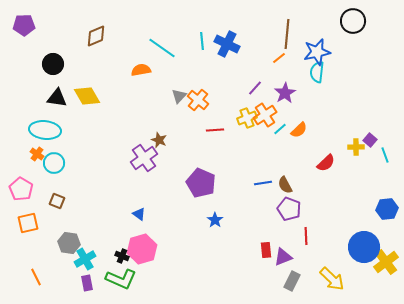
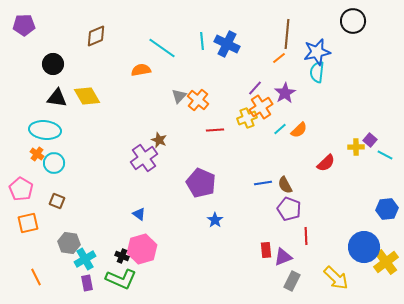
orange cross at (265, 115): moved 4 px left, 8 px up
cyan line at (385, 155): rotated 42 degrees counterclockwise
yellow arrow at (332, 279): moved 4 px right, 1 px up
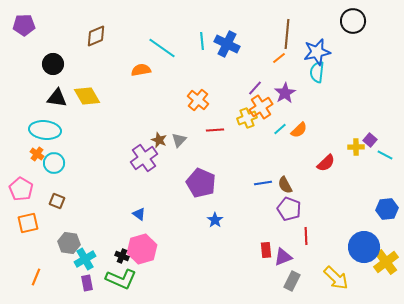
gray triangle at (179, 96): moved 44 px down
orange line at (36, 277): rotated 48 degrees clockwise
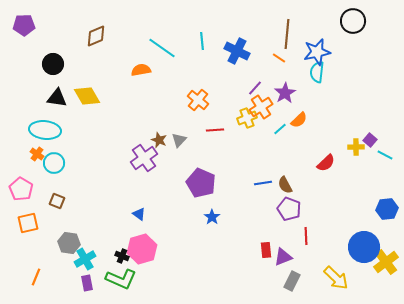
blue cross at (227, 44): moved 10 px right, 7 px down
orange line at (279, 58): rotated 72 degrees clockwise
orange semicircle at (299, 130): moved 10 px up
blue star at (215, 220): moved 3 px left, 3 px up
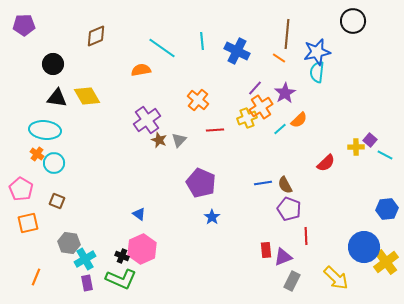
purple cross at (144, 158): moved 3 px right, 38 px up
pink hexagon at (142, 249): rotated 8 degrees counterclockwise
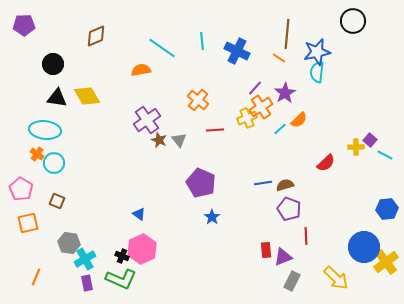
gray triangle at (179, 140): rotated 21 degrees counterclockwise
brown semicircle at (285, 185): rotated 102 degrees clockwise
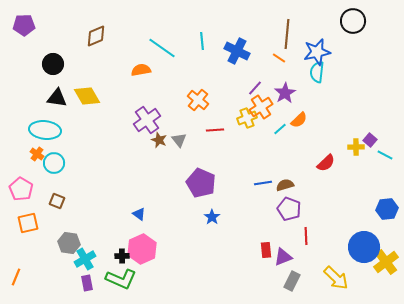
black cross at (122, 256): rotated 24 degrees counterclockwise
orange line at (36, 277): moved 20 px left
